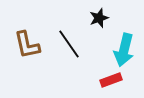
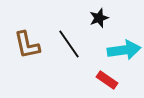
cyan arrow: rotated 112 degrees counterclockwise
red rectangle: moved 4 px left; rotated 55 degrees clockwise
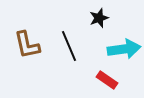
black line: moved 2 px down; rotated 12 degrees clockwise
cyan arrow: moved 1 px up
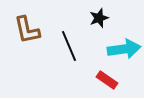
brown L-shape: moved 15 px up
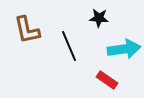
black star: rotated 24 degrees clockwise
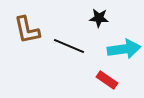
black line: rotated 44 degrees counterclockwise
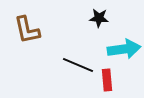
black line: moved 9 px right, 19 px down
red rectangle: rotated 50 degrees clockwise
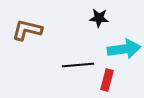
brown L-shape: rotated 116 degrees clockwise
black line: rotated 28 degrees counterclockwise
red rectangle: rotated 20 degrees clockwise
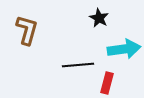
black star: rotated 24 degrees clockwise
brown L-shape: rotated 92 degrees clockwise
red rectangle: moved 3 px down
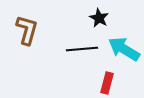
cyan arrow: rotated 140 degrees counterclockwise
black line: moved 4 px right, 16 px up
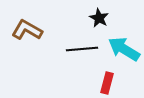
brown L-shape: rotated 76 degrees counterclockwise
